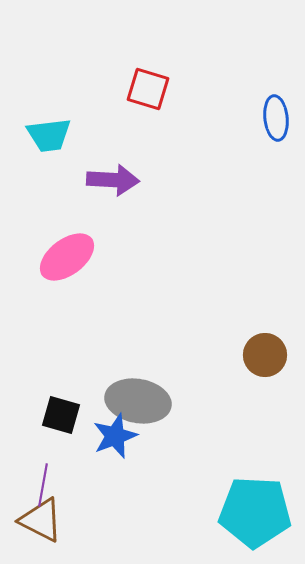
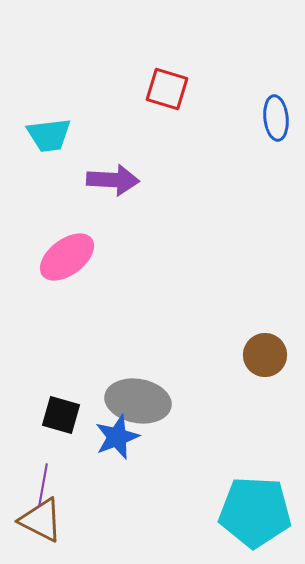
red square: moved 19 px right
blue star: moved 2 px right, 1 px down
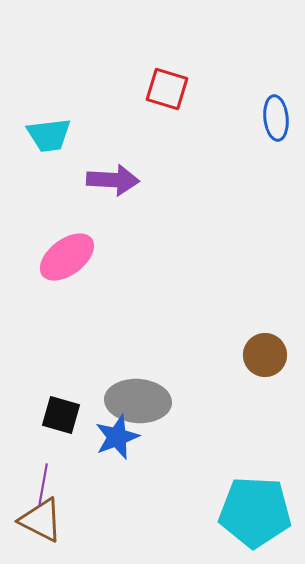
gray ellipse: rotated 6 degrees counterclockwise
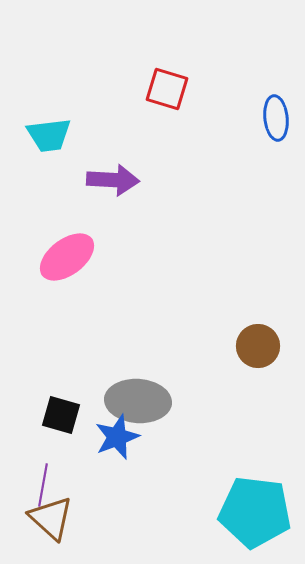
brown circle: moved 7 px left, 9 px up
cyan pentagon: rotated 4 degrees clockwise
brown triangle: moved 10 px right, 2 px up; rotated 15 degrees clockwise
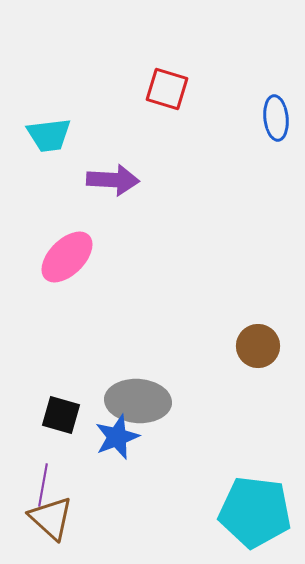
pink ellipse: rotated 8 degrees counterclockwise
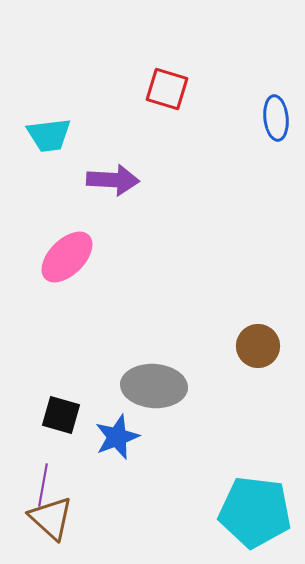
gray ellipse: moved 16 px right, 15 px up
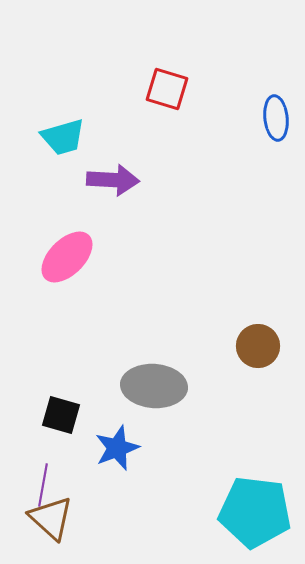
cyan trapezoid: moved 14 px right, 2 px down; rotated 9 degrees counterclockwise
blue star: moved 11 px down
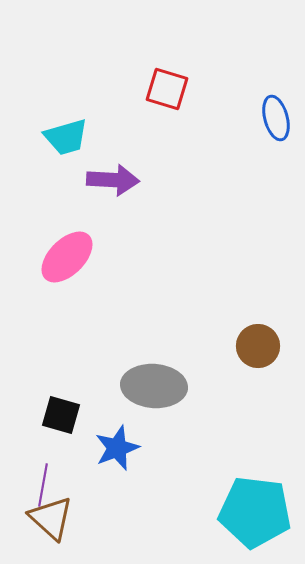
blue ellipse: rotated 9 degrees counterclockwise
cyan trapezoid: moved 3 px right
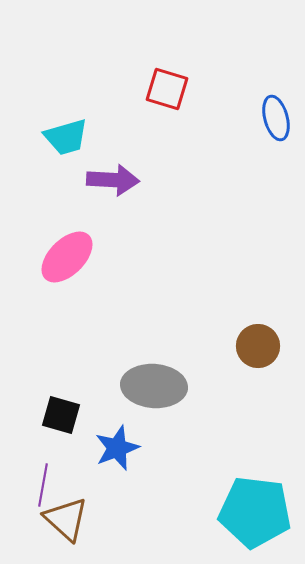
brown triangle: moved 15 px right, 1 px down
